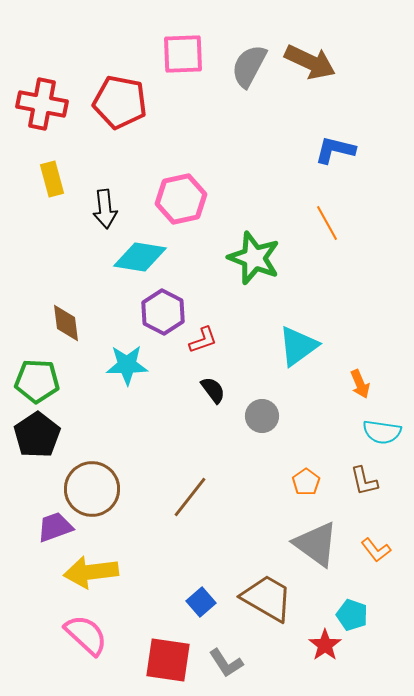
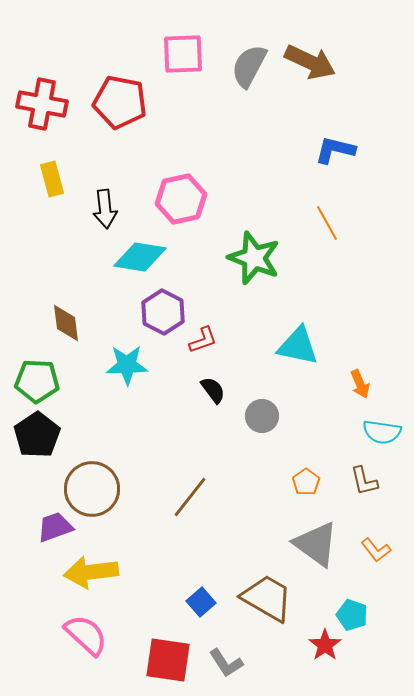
cyan triangle: rotated 48 degrees clockwise
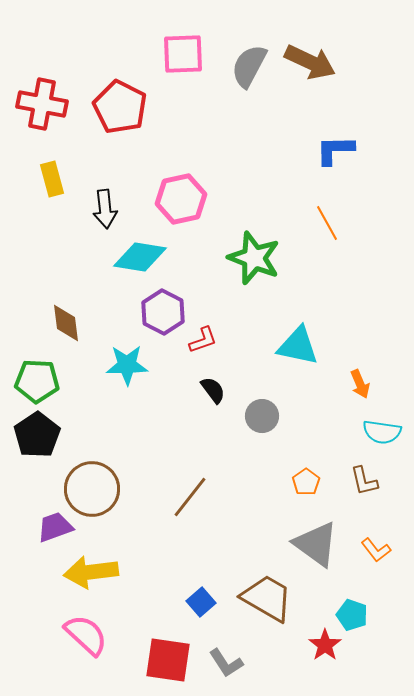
red pentagon: moved 5 px down; rotated 16 degrees clockwise
blue L-shape: rotated 15 degrees counterclockwise
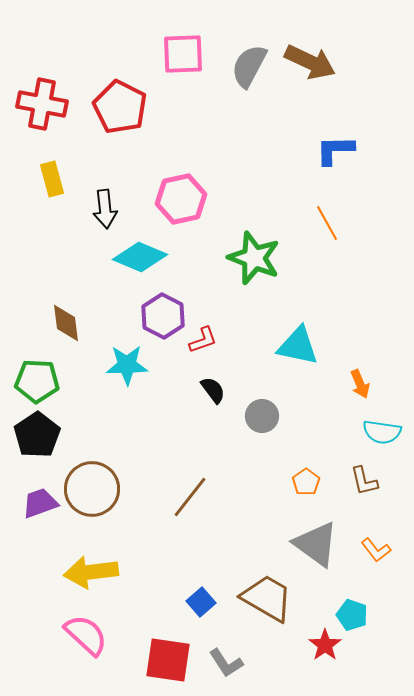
cyan diamond: rotated 14 degrees clockwise
purple hexagon: moved 4 px down
purple trapezoid: moved 15 px left, 24 px up
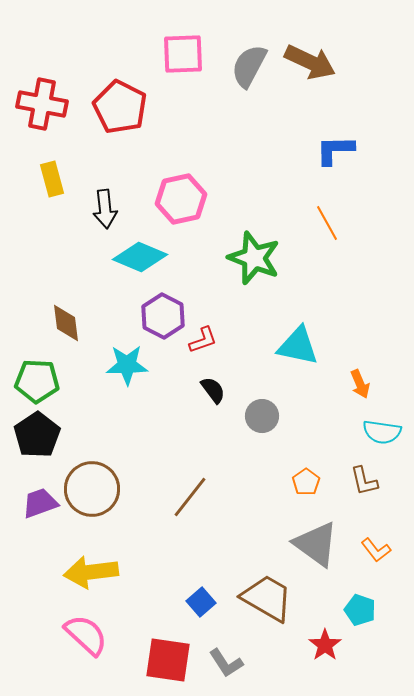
cyan pentagon: moved 8 px right, 5 px up
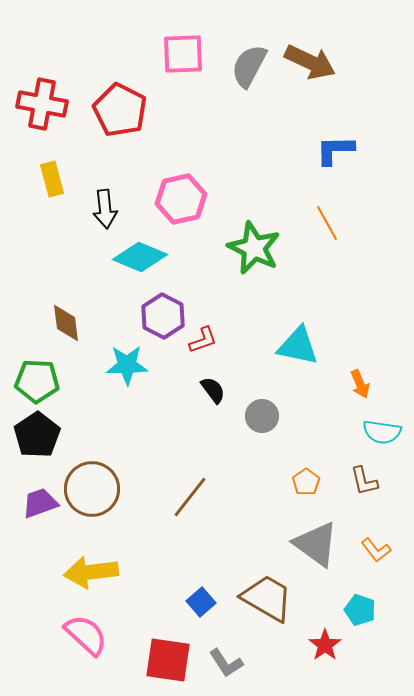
red pentagon: moved 3 px down
green star: moved 10 px up; rotated 4 degrees clockwise
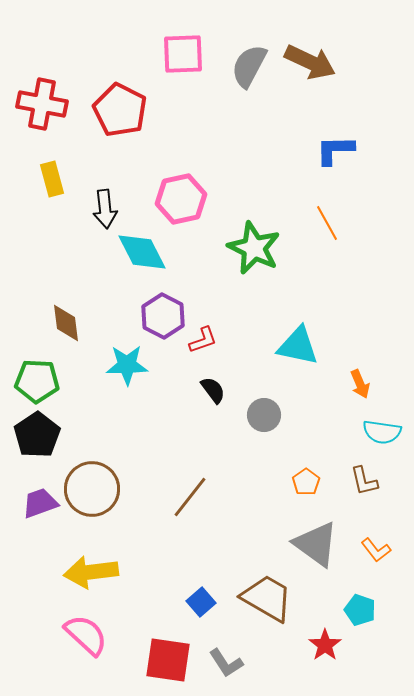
cyan diamond: moved 2 px right, 5 px up; rotated 40 degrees clockwise
gray circle: moved 2 px right, 1 px up
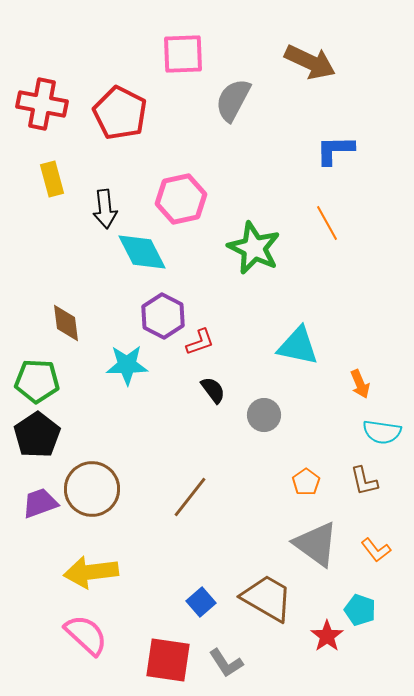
gray semicircle: moved 16 px left, 34 px down
red pentagon: moved 3 px down
red L-shape: moved 3 px left, 2 px down
red star: moved 2 px right, 9 px up
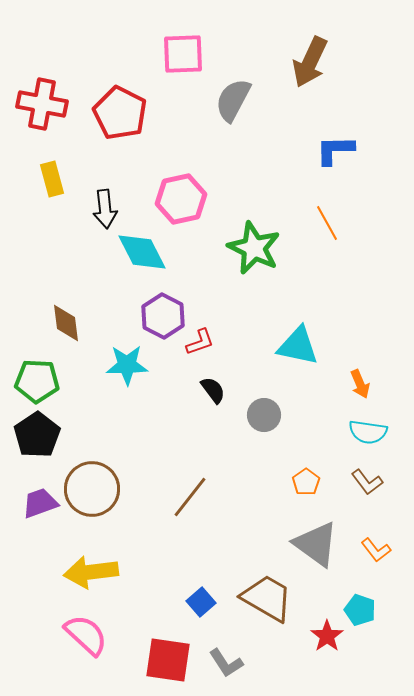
brown arrow: rotated 90 degrees clockwise
cyan semicircle: moved 14 px left
brown L-shape: moved 3 px right, 1 px down; rotated 24 degrees counterclockwise
